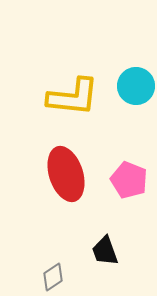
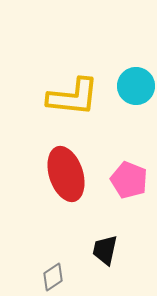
black trapezoid: moved 1 px up; rotated 32 degrees clockwise
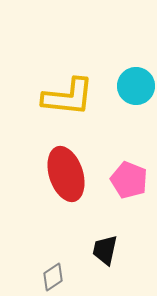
yellow L-shape: moved 5 px left
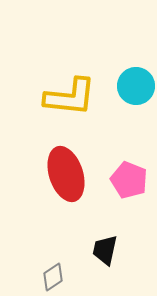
yellow L-shape: moved 2 px right
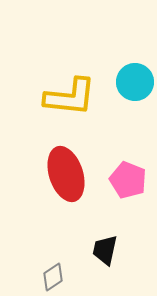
cyan circle: moved 1 px left, 4 px up
pink pentagon: moved 1 px left
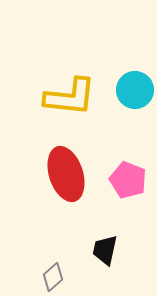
cyan circle: moved 8 px down
gray diamond: rotated 8 degrees counterclockwise
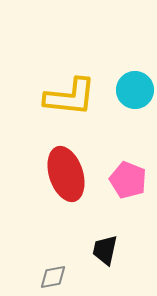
gray diamond: rotated 32 degrees clockwise
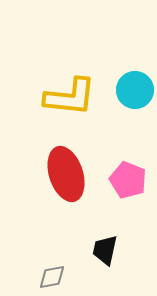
gray diamond: moved 1 px left
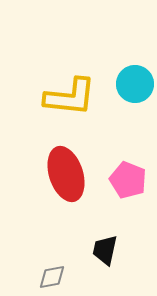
cyan circle: moved 6 px up
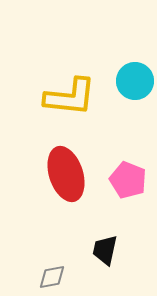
cyan circle: moved 3 px up
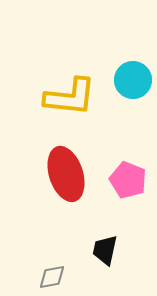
cyan circle: moved 2 px left, 1 px up
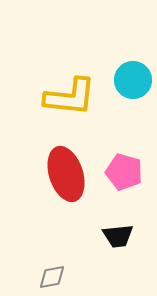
pink pentagon: moved 4 px left, 8 px up; rotated 6 degrees counterclockwise
black trapezoid: moved 13 px right, 14 px up; rotated 108 degrees counterclockwise
